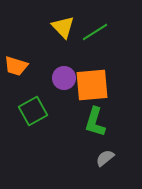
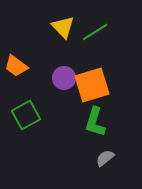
orange trapezoid: rotated 20 degrees clockwise
orange square: rotated 12 degrees counterclockwise
green square: moved 7 px left, 4 px down
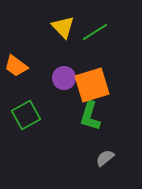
green L-shape: moved 5 px left, 6 px up
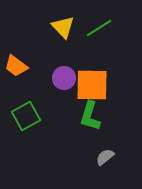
green line: moved 4 px right, 4 px up
orange square: rotated 18 degrees clockwise
green square: moved 1 px down
gray semicircle: moved 1 px up
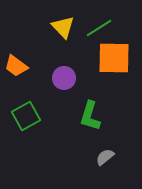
orange square: moved 22 px right, 27 px up
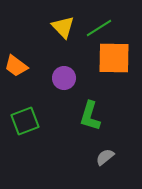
green square: moved 1 px left, 5 px down; rotated 8 degrees clockwise
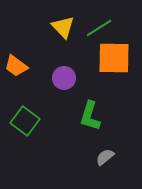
green square: rotated 32 degrees counterclockwise
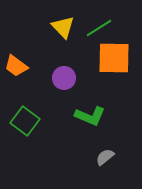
green L-shape: rotated 84 degrees counterclockwise
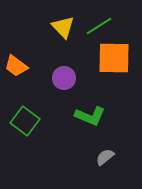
green line: moved 2 px up
